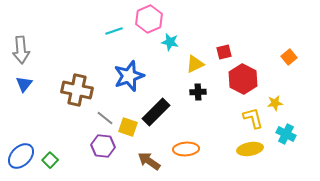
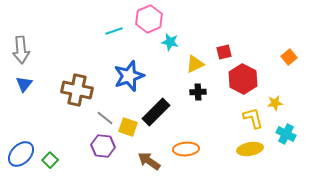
blue ellipse: moved 2 px up
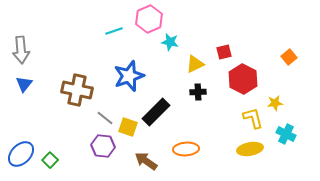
brown arrow: moved 3 px left
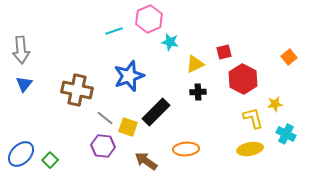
yellow star: moved 1 px down
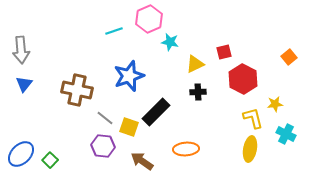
yellow square: moved 1 px right
yellow ellipse: rotated 70 degrees counterclockwise
brown arrow: moved 4 px left
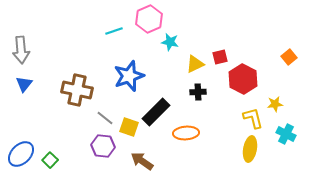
red square: moved 4 px left, 5 px down
orange ellipse: moved 16 px up
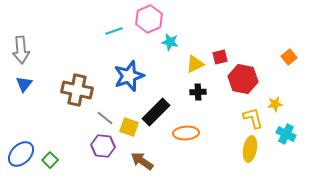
red hexagon: rotated 16 degrees counterclockwise
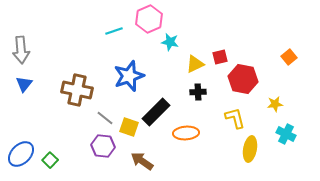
yellow L-shape: moved 18 px left
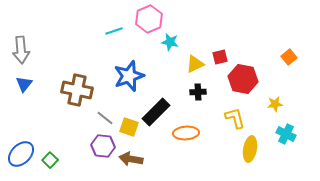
brown arrow: moved 11 px left, 2 px up; rotated 25 degrees counterclockwise
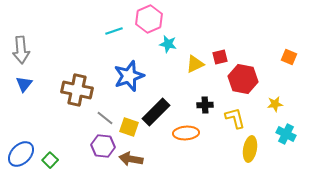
cyan star: moved 2 px left, 2 px down
orange square: rotated 28 degrees counterclockwise
black cross: moved 7 px right, 13 px down
